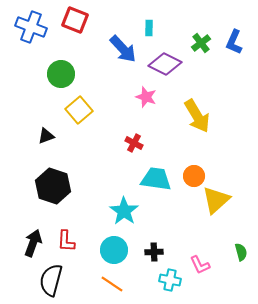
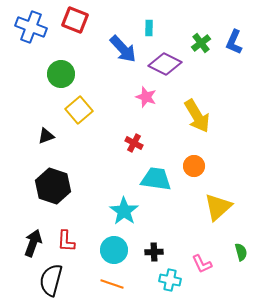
orange circle: moved 10 px up
yellow triangle: moved 2 px right, 7 px down
pink L-shape: moved 2 px right, 1 px up
orange line: rotated 15 degrees counterclockwise
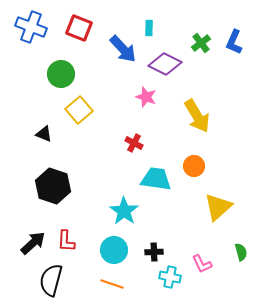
red square: moved 4 px right, 8 px down
black triangle: moved 2 px left, 2 px up; rotated 42 degrees clockwise
black arrow: rotated 28 degrees clockwise
cyan cross: moved 3 px up
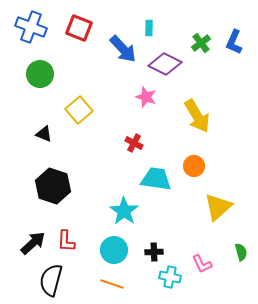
green circle: moved 21 px left
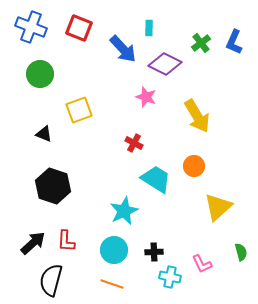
yellow square: rotated 20 degrees clockwise
cyan trapezoid: rotated 24 degrees clockwise
cyan star: rotated 12 degrees clockwise
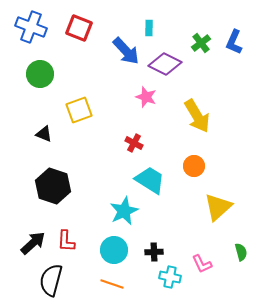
blue arrow: moved 3 px right, 2 px down
cyan trapezoid: moved 6 px left, 1 px down
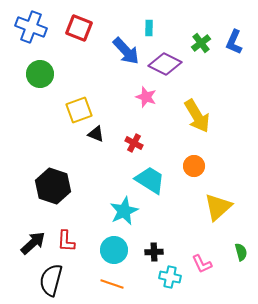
black triangle: moved 52 px right
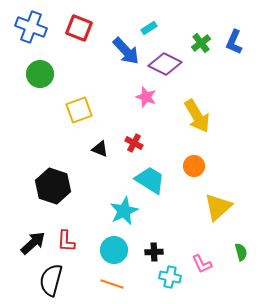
cyan rectangle: rotated 56 degrees clockwise
black triangle: moved 4 px right, 15 px down
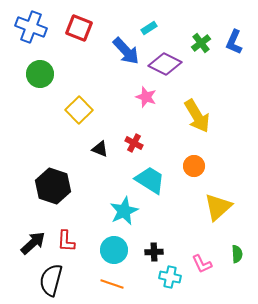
yellow square: rotated 24 degrees counterclockwise
green semicircle: moved 4 px left, 2 px down; rotated 12 degrees clockwise
